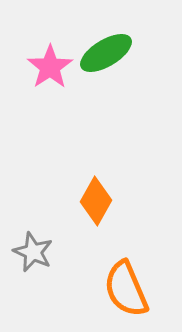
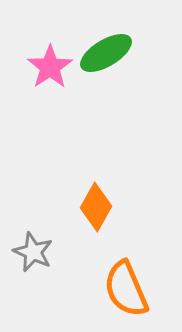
orange diamond: moved 6 px down
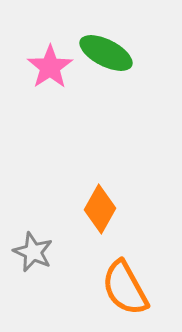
green ellipse: rotated 58 degrees clockwise
orange diamond: moved 4 px right, 2 px down
orange semicircle: moved 1 px left, 1 px up; rotated 6 degrees counterclockwise
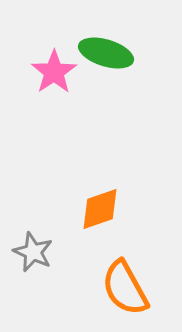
green ellipse: rotated 10 degrees counterclockwise
pink star: moved 4 px right, 5 px down
orange diamond: rotated 42 degrees clockwise
